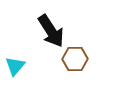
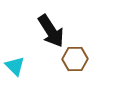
cyan triangle: rotated 25 degrees counterclockwise
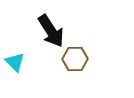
cyan triangle: moved 4 px up
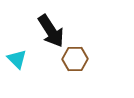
cyan triangle: moved 2 px right, 3 px up
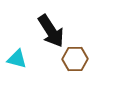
cyan triangle: rotated 30 degrees counterclockwise
